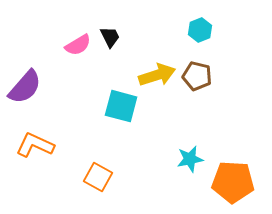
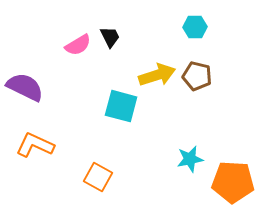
cyan hexagon: moved 5 px left, 3 px up; rotated 20 degrees clockwise
purple semicircle: rotated 105 degrees counterclockwise
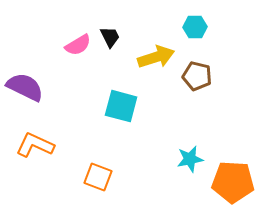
yellow arrow: moved 1 px left, 18 px up
orange square: rotated 8 degrees counterclockwise
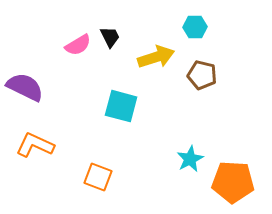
brown pentagon: moved 5 px right, 1 px up
cyan star: rotated 16 degrees counterclockwise
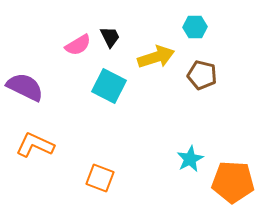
cyan square: moved 12 px left, 20 px up; rotated 12 degrees clockwise
orange square: moved 2 px right, 1 px down
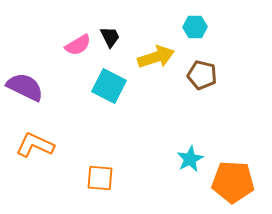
orange square: rotated 16 degrees counterclockwise
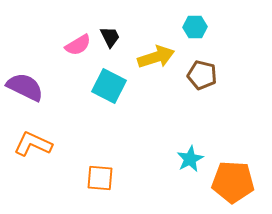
orange L-shape: moved 2 px left, 1 px up
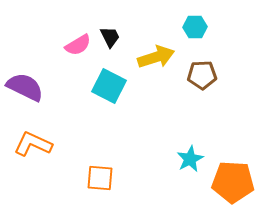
brown pentagon: rotated 16 degrees counterclockwise
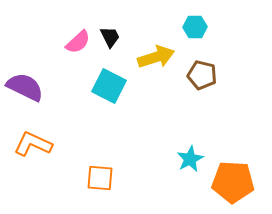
pink semicircle: moved 3 px up; rotated 12 degrees counterclockwise
brown pentagon: rotated 16 degrees clockwise
